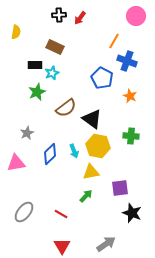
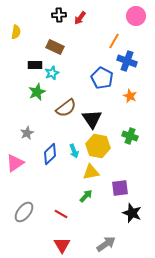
black triangle: rotated 20 degrees clockwise
green cross: moved 1 px left; rotated 14 degrees clockwise
pink triangle: moved 1 px left; rotated 24 degrees counterclockwise
red triangle: moved 1 px up
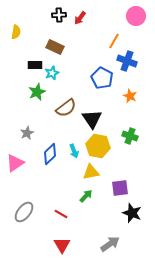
gray arrow: moved 4 px right
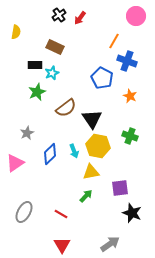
black cross: rotated 32 degrees counterclockwise
gray ellipse: rotated 10 degrees counterclockwise
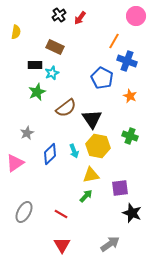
yellow triangle: moved 3 px down
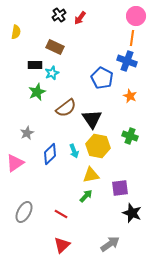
orange line: moved 18 px right, 3 px up; rotated 21 degrees counterclockwise
red triangle: rotated 18 degrees clockwise
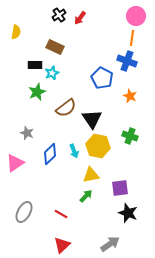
gray star: rotated 24 degrees counterclockwise
black star: moved 4 px left
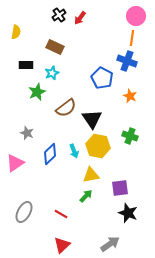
black rectangle: moved 9 px left
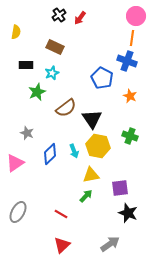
gray ellipse: moved 6 px left
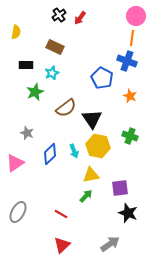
green star: moved 2 px left
